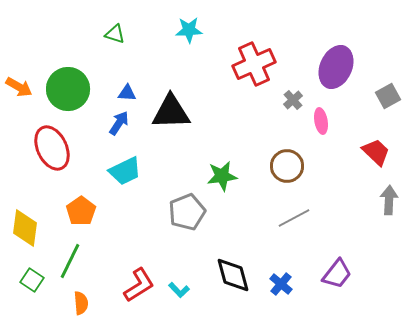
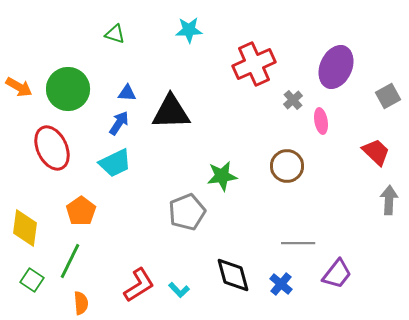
cyan trapezoid: moved 10 px left, 8 px up
gray line: moved 4 px right, 25 px down; rotated 28 degrees clockwise
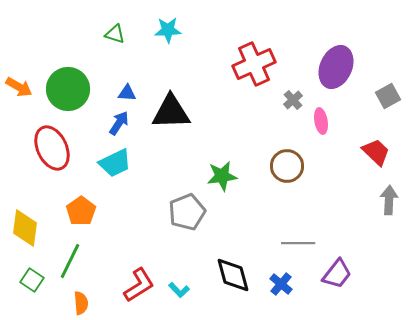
cyan star: moved 21 px left
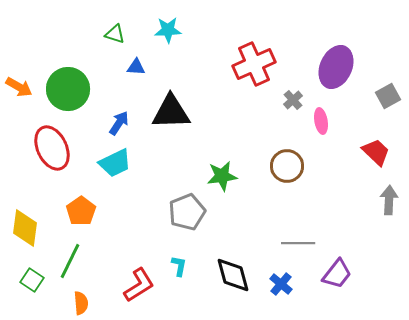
blue triangle: moved 9 px right, 26 px up
cyan L-shape: moved 24 px up; rotated 125 degrees counterclockwise
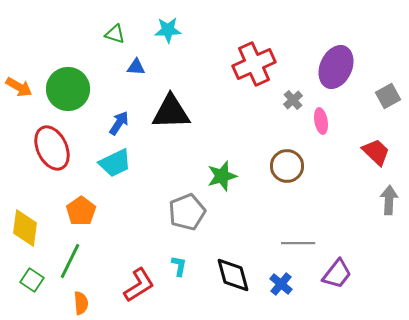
green star: rotated 8 degrees counterclockwise
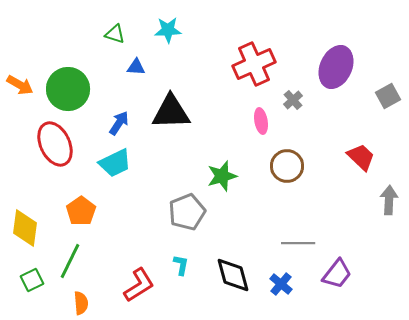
orange arrow: moved 1 px right, 2 px up
pink ellipse: moved 60 px left
red ellipse: moved 3 px right, 4 px up
red trapezoid: moved 15 px left, 5 px down
cyan L-shape: moved 2 px right, 1 px up
green square: rotated 30 degrees clockwise
